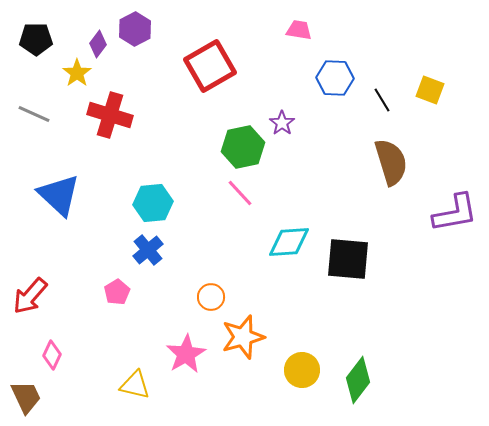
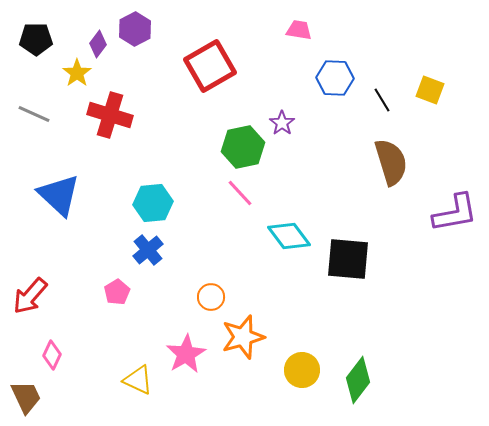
cyan diamond: moved 6 px up; rotated 57 degrees clockwise
yellow triangle: moved 3 px right, 5 px up; rotated 12 degrees clockwise
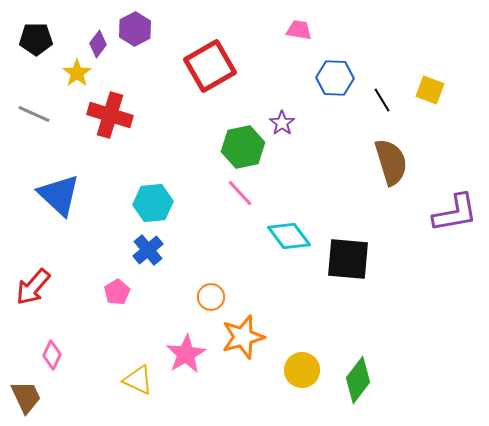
red arrow: moved 3 px right, 9 px up
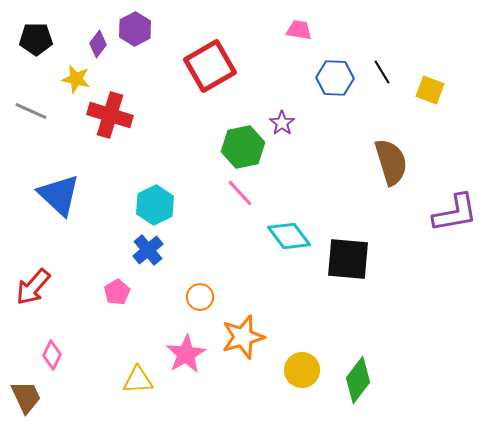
yellow star: moved 1 px left, 6 px down; rotated 24 degrees counterclockwise
black line: moved 28 px up
gray line: moved 3 px left, 3 px up
cyan hexagon: moved 2 px right, 2 px down; rotated 21 degrees counterclockwise
orange circle: moved 11 px left
yellow triangle: rotated 28 degrees counterclockwise
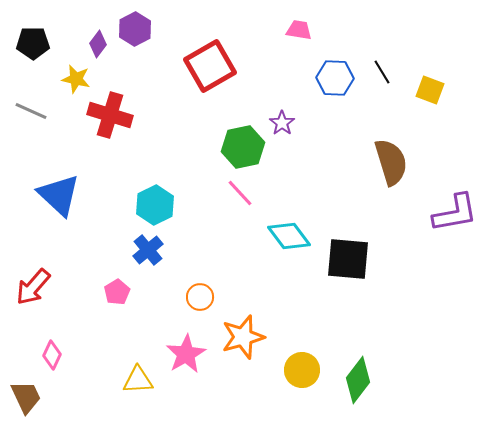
black pentagon: moved 3 px left, 4 px down
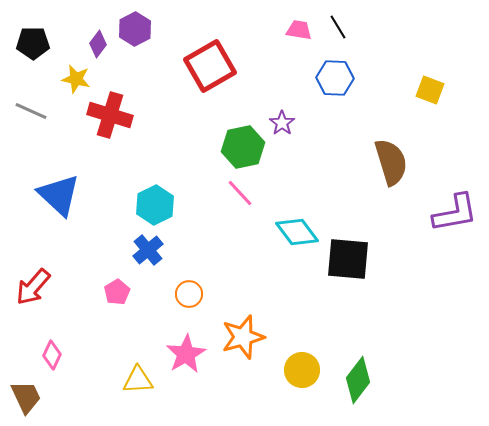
black line: moved 44 px left, 45 px up
cyan diamond: moved 8 px right, 4 px up
orange circle: moved 11 px left, 3 px up
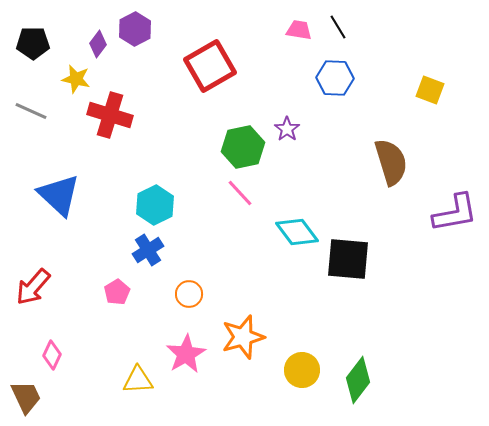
purple star: moved 5 px right, 6 px down
blue cross: rotated 8 degrees clockwise
